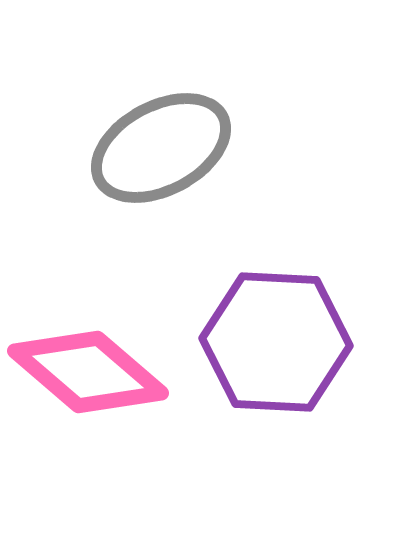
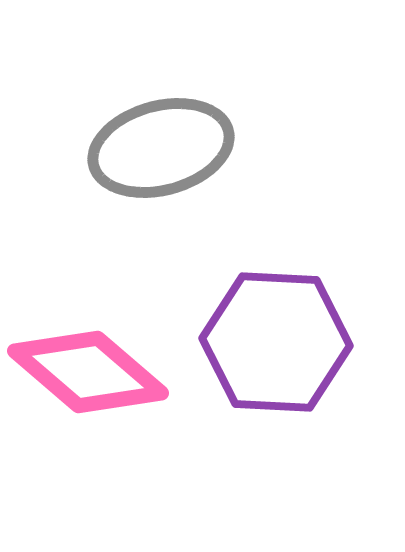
gray ellipse: rotated 13 degrees clockwise
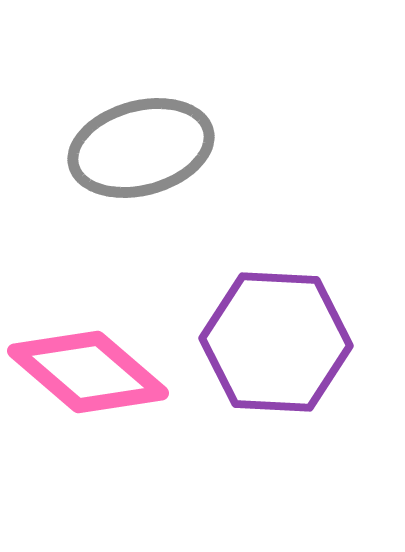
gray ellipse: moved 20 px left
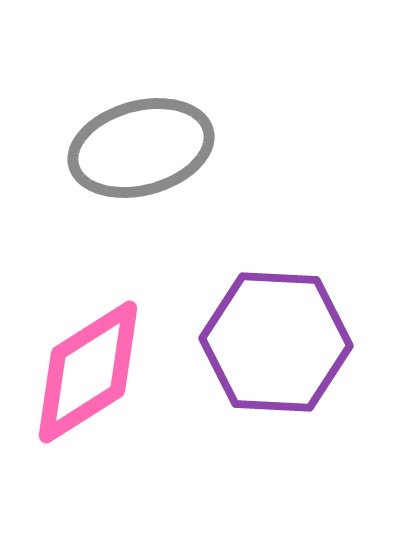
pink diamond: rotated 73 degrees counterclockwise
